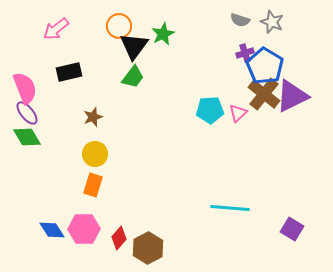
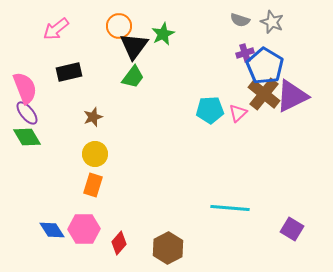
red diamond: moved 5 px down
brown hexagon: moved 20 px right
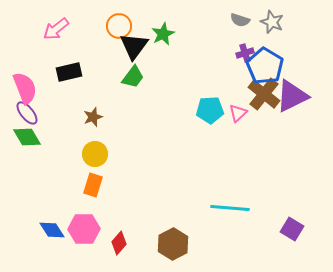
brown hexagon: moved 5 px right, 4 px up
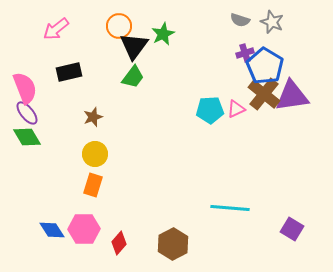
purple triangle: rotated 18 degrees clockwise
pink triangle: moved 2 px left, 4 px up; rotated 18 degrees clockwise
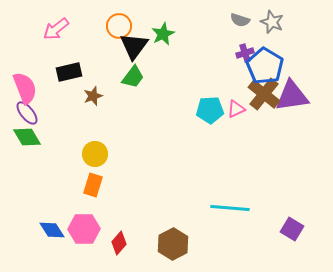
brown star: moved 21 px up
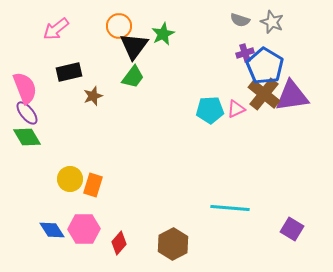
yellow circle: moved 25 px left, 25 px down
